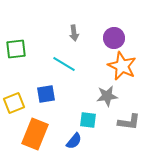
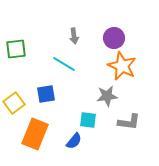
gray arrow: moved 3 px down
yellow square: rotated 15 degrees counterclockwise
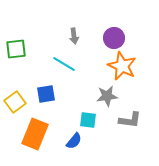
yellow square: moved 1 px right, 1 px up
gray L-shape: moved 1 px right, 2 px up
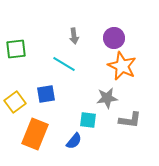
gray star: moved 2 px down
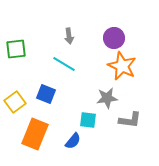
gray arrow: moved 5 px left
blue square: rotated 30 degrees clockwise
blue semicircle: moved 1 px left
